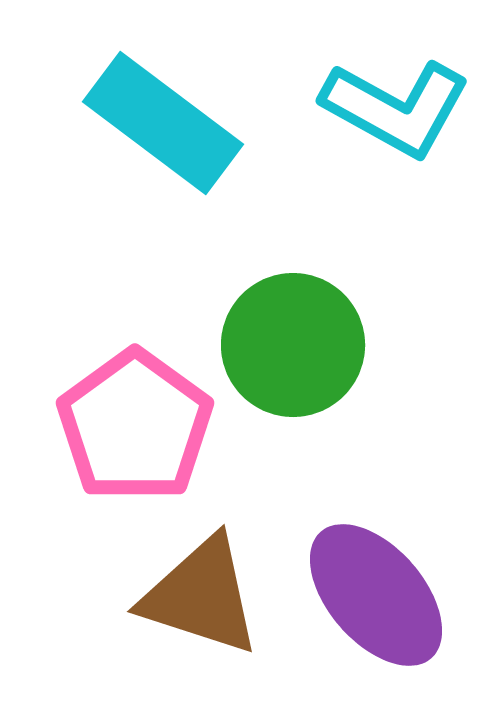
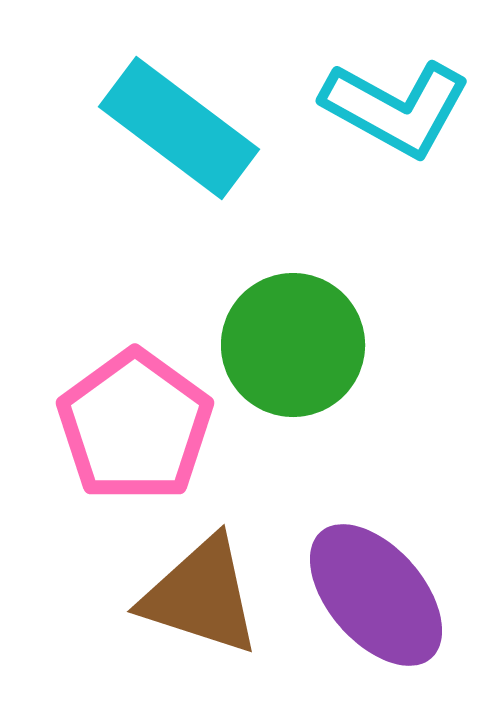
cyan rectangle: moved 16 px right, 5 px down
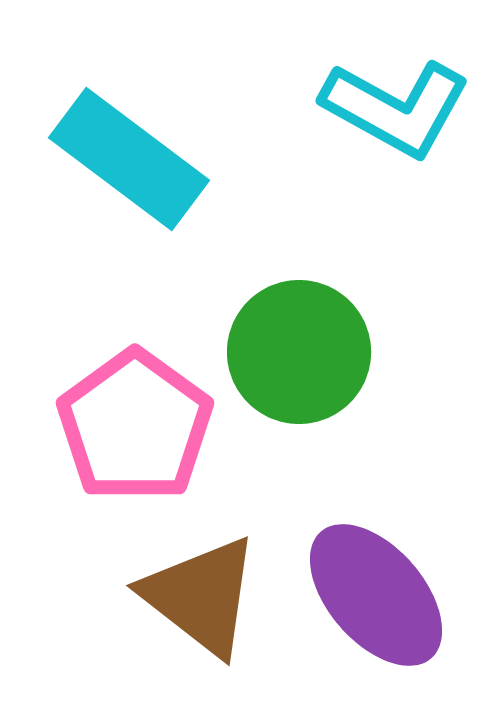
cyan rectangle: moved 50 px left, 31 px down
green circle: moved 6 px right, 7 px down
brown triangle: rotated 20 degrees clockwise
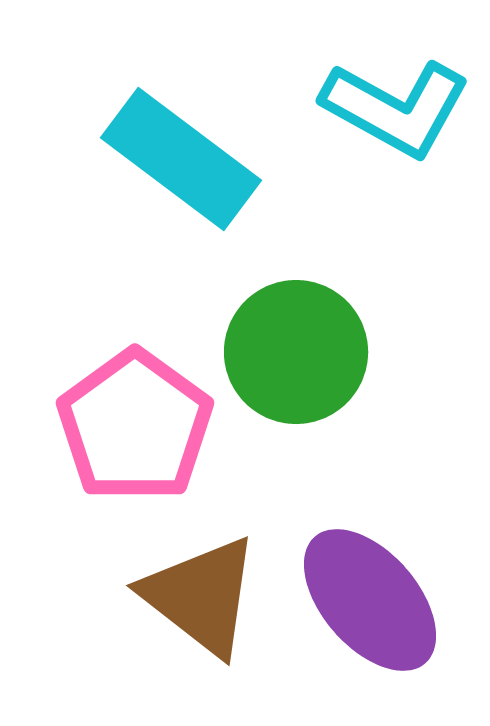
cyan rectangle: moved 52 px right
green circle: moved 3 px left
purple ellipse: moved 6 px left, 5 px down
